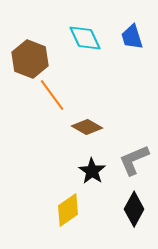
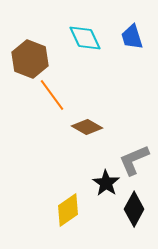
black star: moved 14 px right, 12 px down
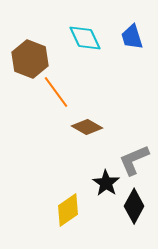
orange line: moved 4 px right, 3 px up
black diamond: moved 3 px up
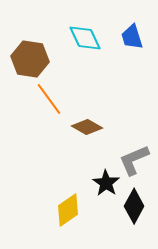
brown hexagon: rotated 12 degrees counterclockwise
orange line: moved 7 px left, 7 px down
